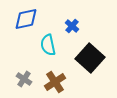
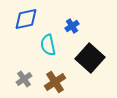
blue cross: rotated 16 degrees clockwise
gray cross: rotated 21 degrees clockwise
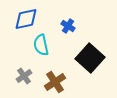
blue cross: moved 4 px left; rotated 24 degrees counterclockwise
cyan semicircle: moved 7 px left
gray cross: moved 3 px up
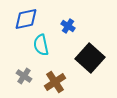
gray cross: rotated 21 degrees counterclockwise
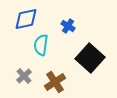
cyan semicircle: rotated 20 degrees clockwise
gray cross: rotated 14 degrees clockwise
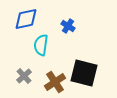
black square: moved 6 px left, 15 px down; rotated 28 degrees counterclockwise
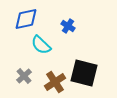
cyan semicircle: rotated 55 degrees counterclockwise
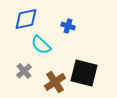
blue cross: rotated 16 degrees counterclockwise
gray cross: moved 5 px up
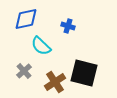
cyan semicircle: moved 1 px down
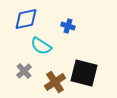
cyan semicircle: rotated 10 degrees counterclockwise
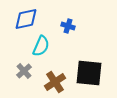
cyan semicircle: rotated 100 degrees counterclockwise
black square: moved 5 px right; rotated 8 degrees counterclockwise
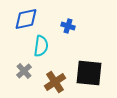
cyan semicircle: rotated 15 degrees counterclockwise
